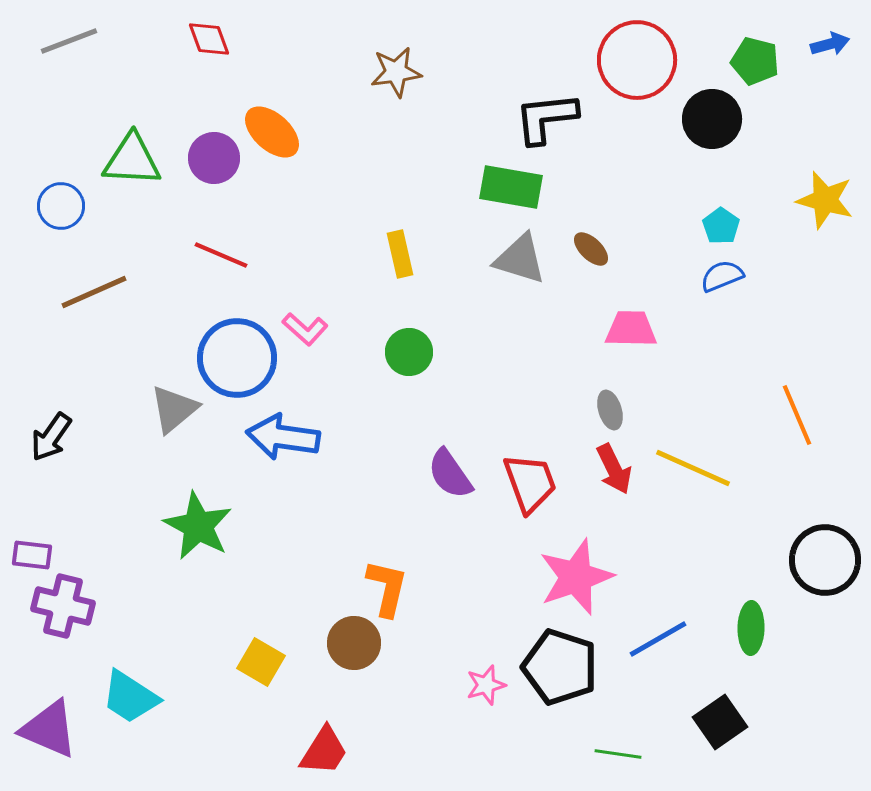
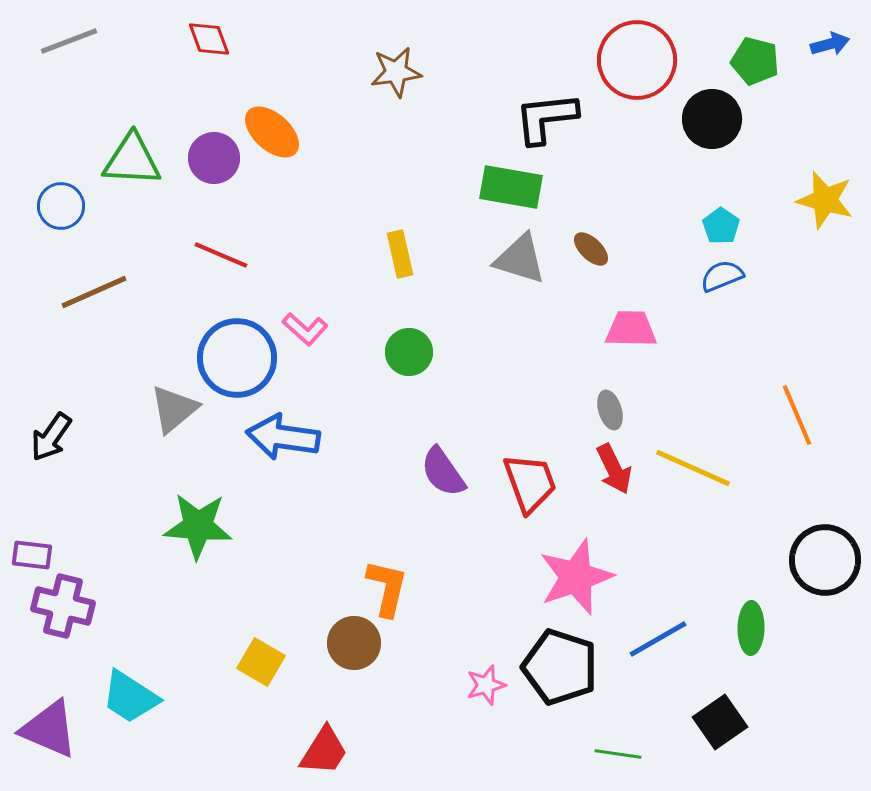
purple semicircle at (450, 474): moved 7 px left, 2 px up
green star at (198, 526): rotated 24 degrees counterclockwise
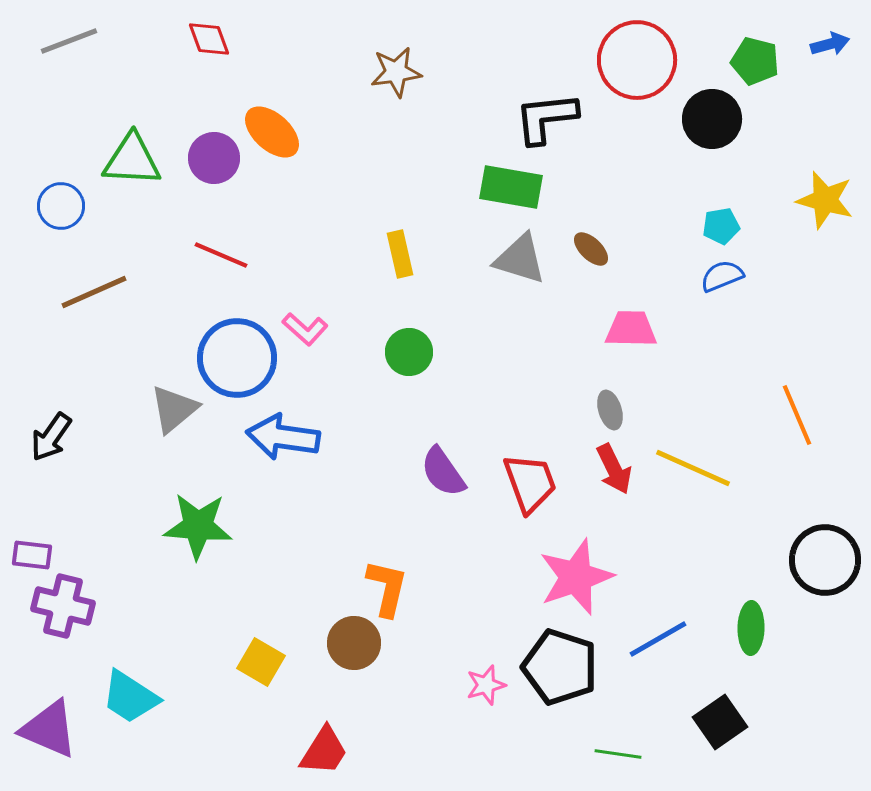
cyan pentagon at (721, 226): rotated 27 degrees clockwise
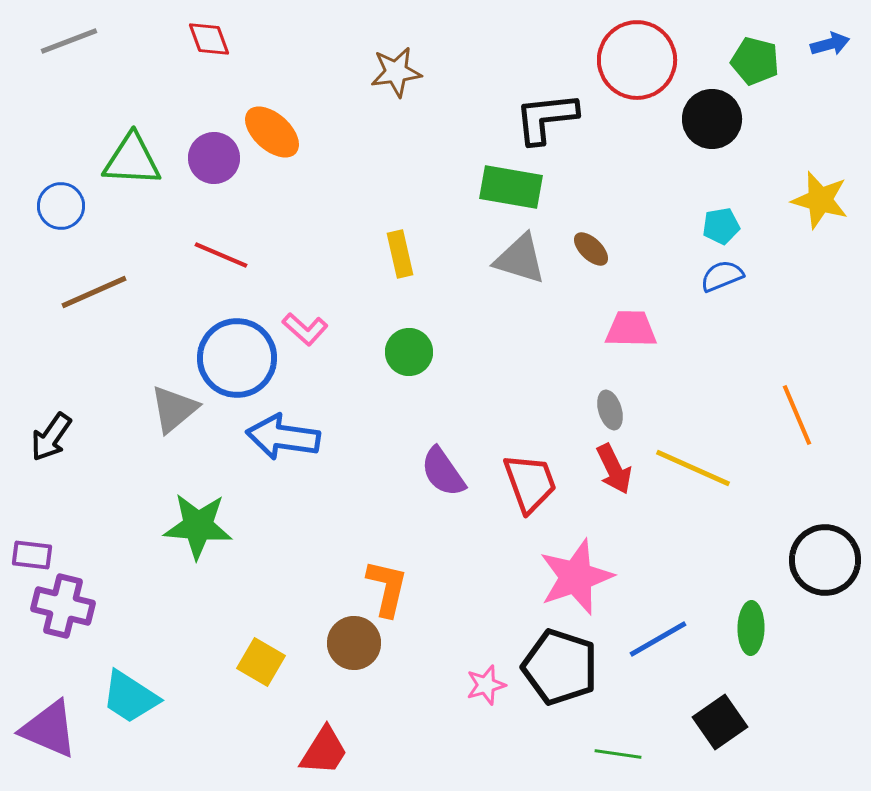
yellow star at (825, 200): moved 5 px left
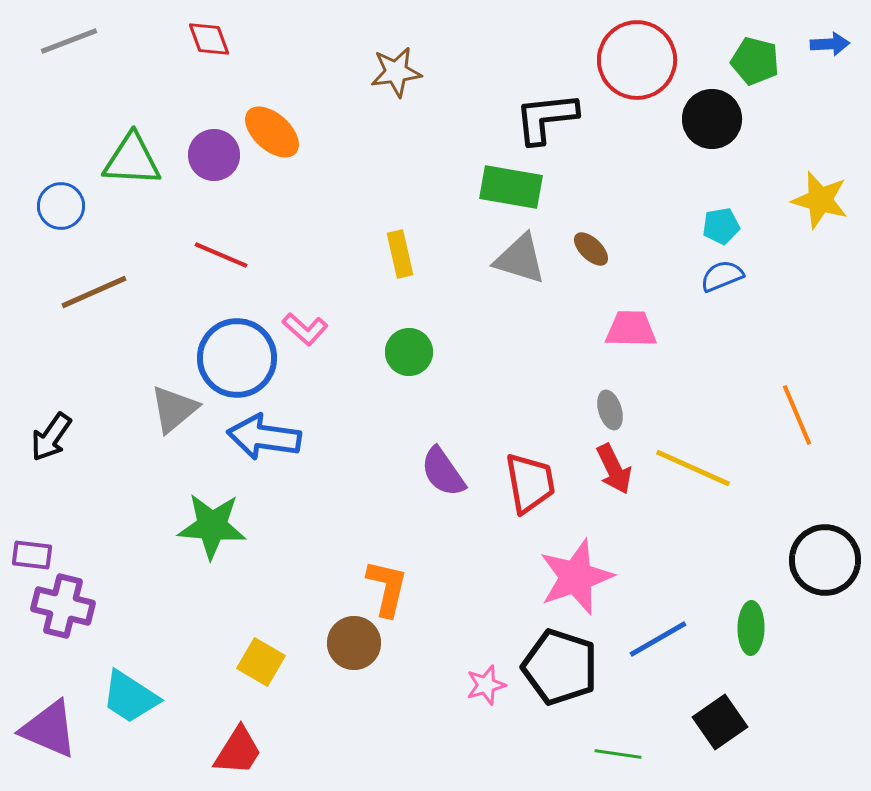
blue arrow at (830, 44): rotated 12 degrees clockwise
purple circle at (214, 158): moved 3 px up
blue arrow at (283, 437): moved 19 px left
red trapezoid at (530, 483): rotated 10 degrees clockwise
green star at (198, 526): moved 14 px right
red trapezoid at (324, 751): moved 86 px left
